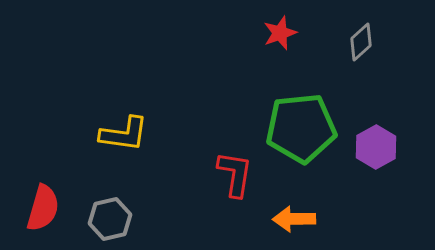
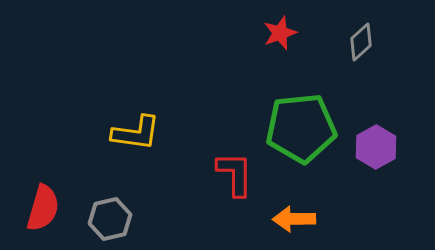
yellow L-shape: moved 12 px right, 1 px up
red L-shape: rotated 9 degrees counterclockwise
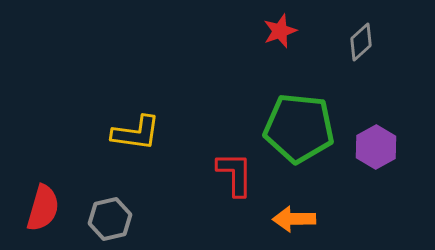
red star: moved 2 px up
green pentagon: moved 2 px left; rotated 12 degrees clockwise
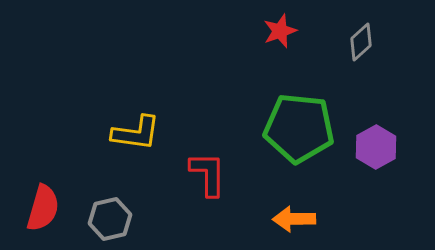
red L-shape: moved 27 px left
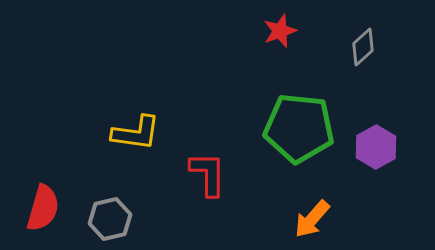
gray diamond: moved 2 px right, 5 px down
orange arrow: moved 18 px right; rotated 48 degrees counterclockwise
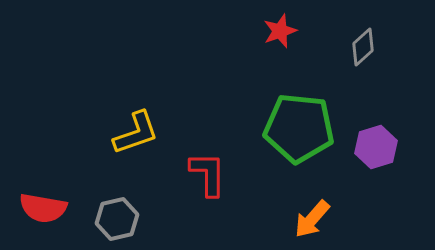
yellow L-shape: rotated 27 degrees counterclockwise
purple hexagon: rotated 12 degrees clockwise
red semicircle: rotated 84 degrees clockwise
gray hexagon: moved 7 px right
